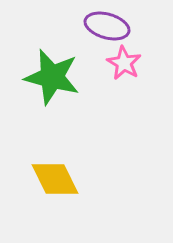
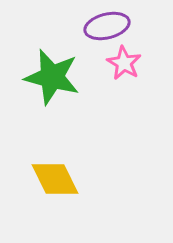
purple ellipse: rotated 30 degrees counterclockwise
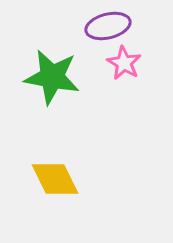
purple ellipse: moved 1 px right
green star: rotated 4 degrees counterclockwise
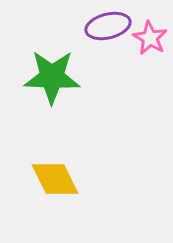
pink star: moved 26 px right, 25 px up
green star: rotated 8 degrees counterclockwise
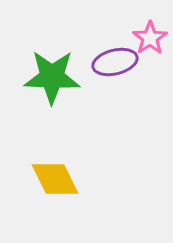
purple ellipse: moved 7 px right, 36 px down
pink star: rotated 8 degrees clockwise
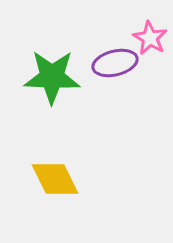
pink star: rotated 8 degrees counterclockwise
purple ellipse: moved 1 px down
